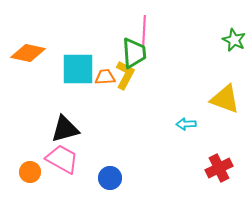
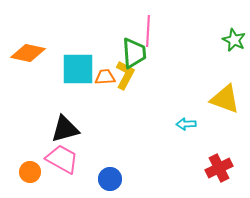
pink line: moved 4 px right
blue circle: moved 1 px down
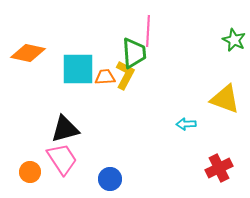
pink trapezoid: rotated 28 degrees clockwise
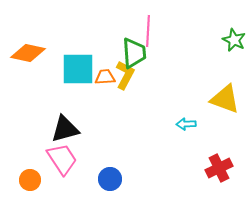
orange circle: moved 8 px down
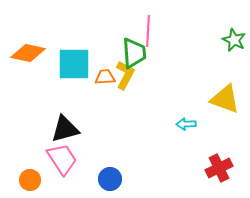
cyan square: moved 4 px left, 5 px up
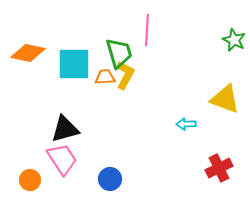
pink line: moved 1 px left, 1 px up
green trapezoid: moved 15 px left; rotated 12 degrees counterclockwise
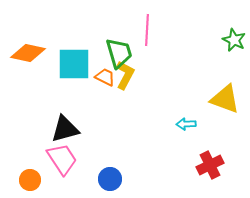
orange trapezoid: rotated 30 degrees clockwise
red cross: moved 9 px left, 3 px up
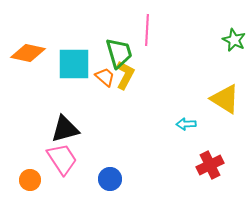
orange trapezoid: rotated 15 degrees clockwise
yellow triangle: rotated 12 degrees clockwise
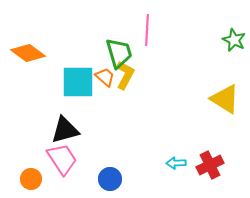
orange diamond: rotated 24 degrees clockwise
cyan square: moved 4 px right, 18 px down
cyan arrow: moved 10 px left, 39 px down
black triangle: moved 1 px down
orange circle: moved 1 px right, 1 px up
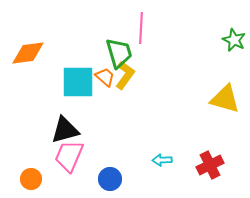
pink line: moved 6 px left, 2 px up
orange diamond: rotated 44 degrees counterclockwise
yellow L-shape: rotated 8 degrees clockwise
yellow triangle: rotated 16 degrees counterclockwise
pink trapezoid: moved 7 px right, 3 px up; rotated 124 degrees counterclockwise
cyan arrow: moved 14 px left, 3 px up
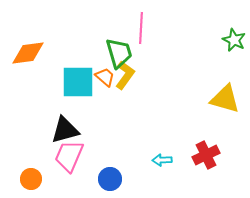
red cross: moved 4 px left, 10 px up
